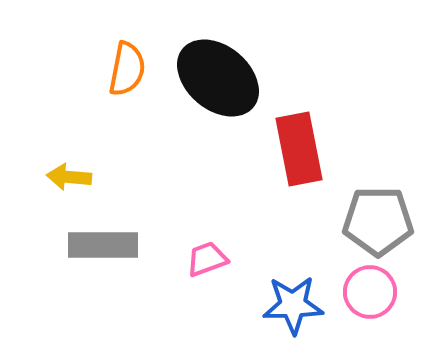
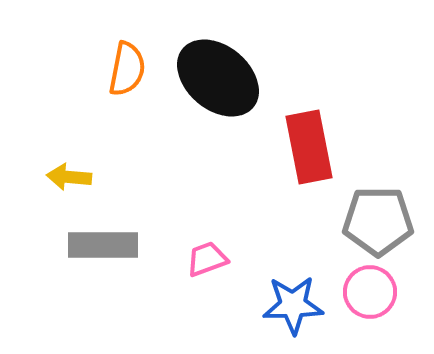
red rectangle: moved 10 px right, 2 px up
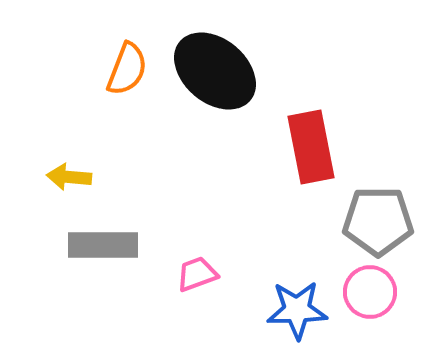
orange semicircle: rotated 10 degrees clockwise
black ellipse: moved 3 px left, 7 px up
red rectangle: moved 2 px right
pink trapezoid: moved 10 px left, 15 px down
blue star: moved 4 px right, 5 px down
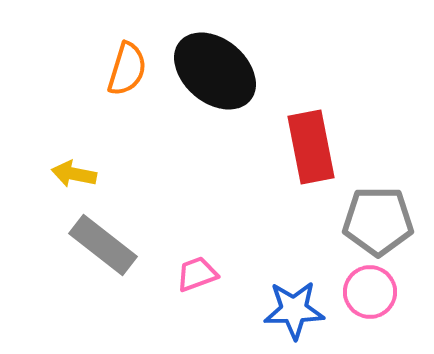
orange semicircle: rotated 4 degrees counterclockwise
yellow arrow: moved 5 px right, 3 px up; rotated 6 degrees clockwise
gray rectangle: rotated 38 degrees clockwise
blue star: moved 3 px left
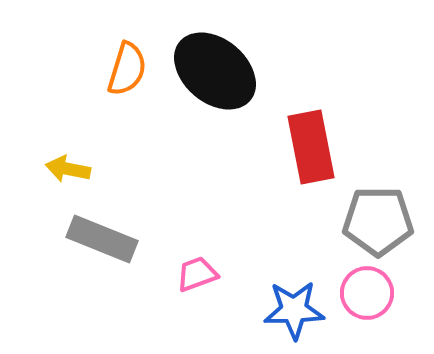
yellow arrow: moved 6 px left, 5 px up
gray rectangle: moved 1 px left, 6 px up; rotated 16 degrees counterclockwise
pink circle: moved 3 px left, 1 px down
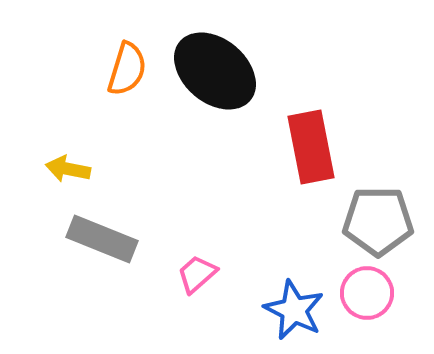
pink trapezoid: rotated 21 degrees counterclockwise
blue star: rotated 28 degrees clockwise
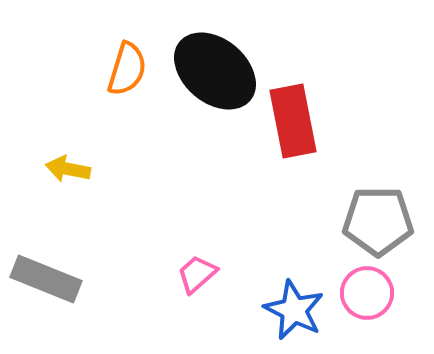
red rectangle: moved 18 px left, 26 px up
gray rectangle: moved 56 px left, 40 px down
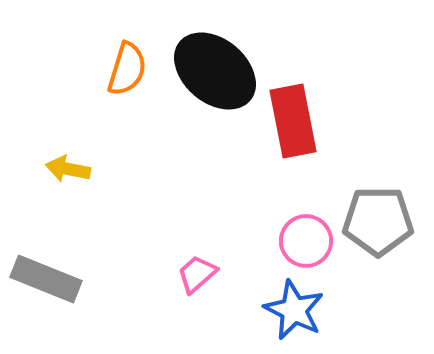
pink circle: moved 61 px left, 52 px up
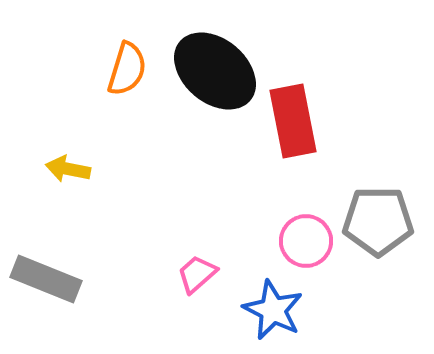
blue star: moved 21 px left
